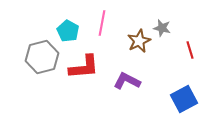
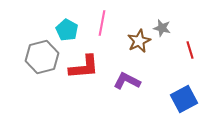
cyan pentagon: moved 1 px left, 1 px up
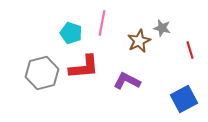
cyan pentagon: moved 4 px right, 3 px down; rotated 10 degrees counterclockwise
gray hexagon: moved 16 px down
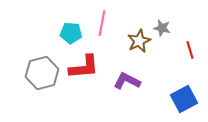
cyan pentagon: rotated 15 degrees counterclockwise
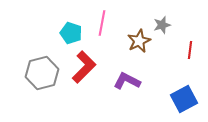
gray star: moved 3 px up; rotated 30 degrees counterclockwise
cyan pentagon: rotated 15 degrees clockwise
red line: rotated 24 degrees clockwise
red L-shape: rotated 40 degrees counterclockwise
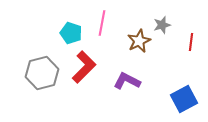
red line: moved 1 px right, 8 px up
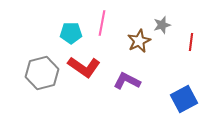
cyan pentagon: rotated 20 degrees counterclockwise
red L-shape: rotated 80 degrees clockwise
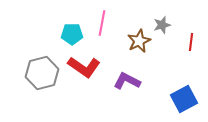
cyan pentagon: moved 1 px right, 1 px down
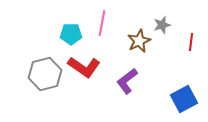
cyan pentagon: moved 1 px left
gray hexagon: moved 3 px right, 1 px down
purple L-shape: rotated 64 degrees counterclockwise
